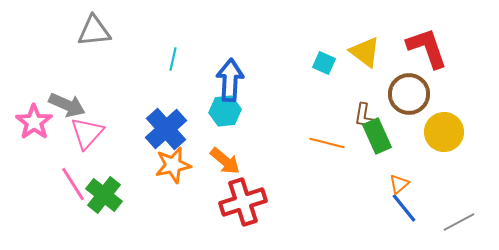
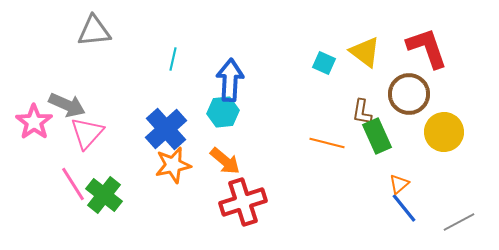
cyan hexagon: moved 2 px left, 1 px down
brown L-shape: moved 2 px left, 4 px up
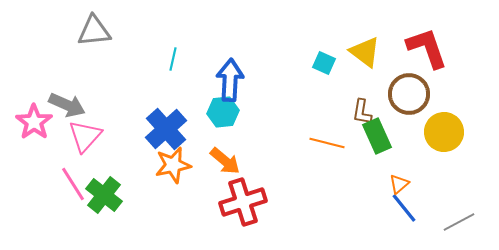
pink triangle: moved 2 px left, 3 px down
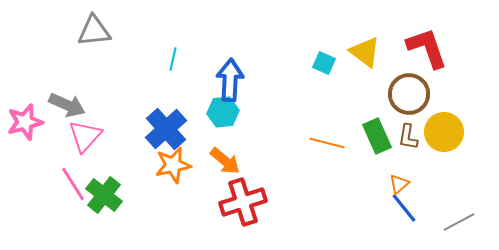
brown L-shape: moved 46 px right, 25 px down
pink star: moved 9 px left; rotated 21 degrees clockwise
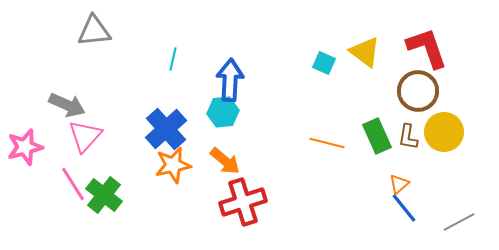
brown circle: moved 9 px right, 3 px up
pink star: moved 25 px down
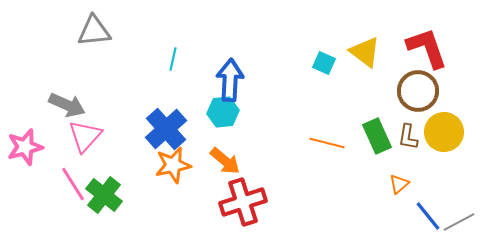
blue line: moved 24 px right, 8 px down
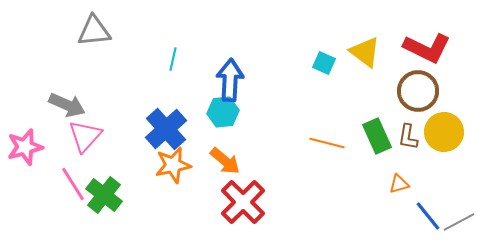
red L-shape: rotated 135 degrees clockwise
orange triangle: rotated 25 degrees clockwise
red cross: rotated 27 degrees counterclockwise
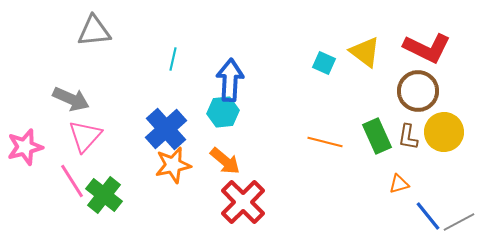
gray arrow: moved 4 px right, 6 px up
orange line: moved 2 px left, 1 px up
pink line: moved 1 px left, 3 px up
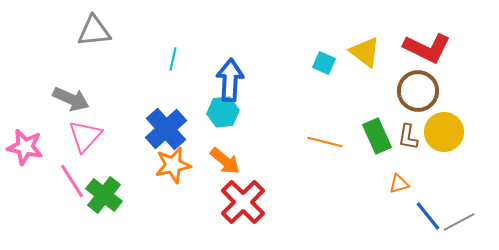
pink star: rotated 27 degrees clockwise
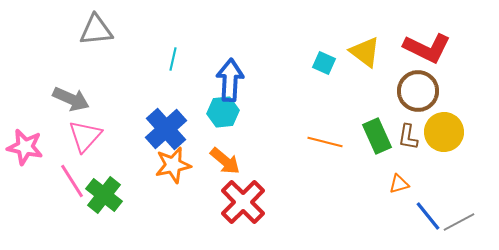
gray triangle: moved 2 px right, 1 px up
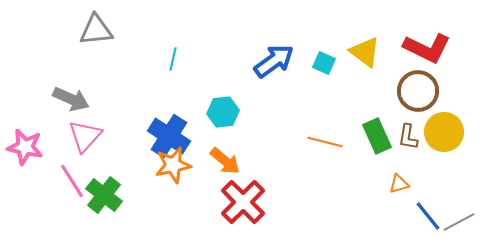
blue arrow: moved 44 px right, 19 px up; rotated 51 degrees clockwise
blue cross: moved 3 px right, 7 px down; rotated 15 degrees counterclockwise
